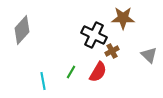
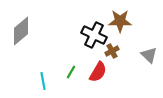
brown star: moved 3 px left, 3 px down
gray diamond: moved 1 px left, 1 px down; rotated 8 degrees clockwise
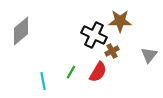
gray triangle: rotated 24 degrees clockwise
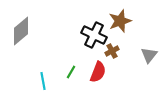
brown star: rotated 20 degrees counterclockwise
red semicircle: rotated 10 degrees counterclockwise
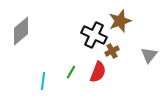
cyan line: rotated 18 degrees clockwise
